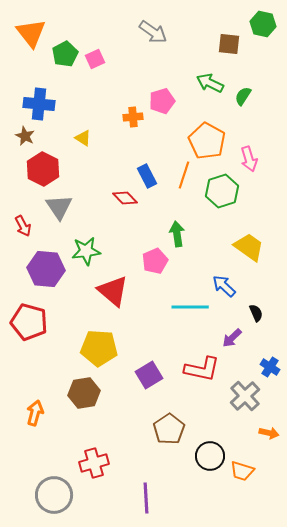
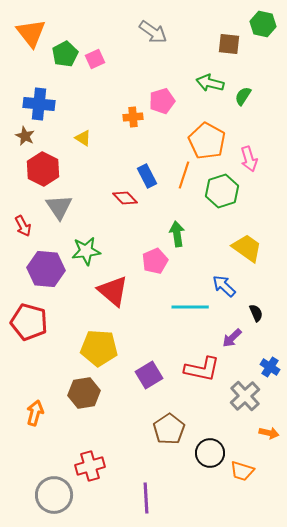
green arrow at (210, 83): rotated 12 degrees counterclockwise
yellow trapezoid at (249, 247): moved 2 px left, 1 px down
black circle at (210, 456): moved 3 px up
red cross at (94, 463): moved 4 px left, 3 px down
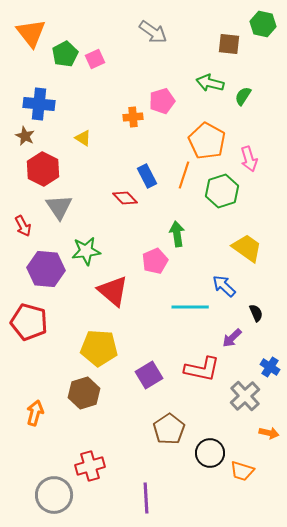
brown hexagon at (84, 393): rotated 8 degrees counterclockwise
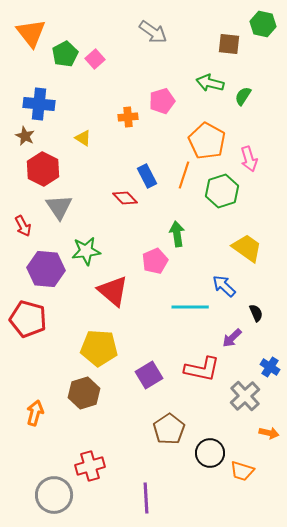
pink square at (95, 59): rotated 18 degrees counterclockwise
orange cross at (133, 117): moved 5 px left
red pentagon at (29, 322): moved 1 px left, 3 px up
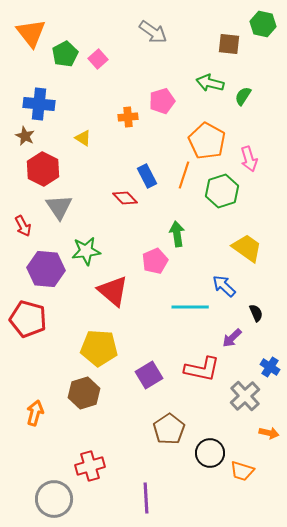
pink square at (95, 59): moved 3 px right
gray circle at (54, 495): moved 4 px down
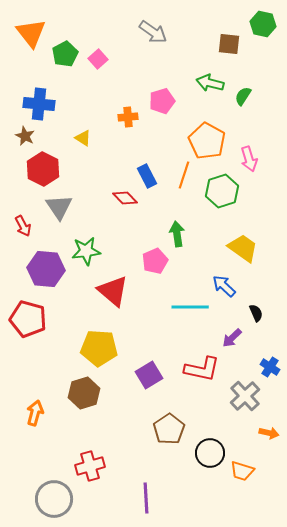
yellow trapezoid at (247, 248): moved 4 px left
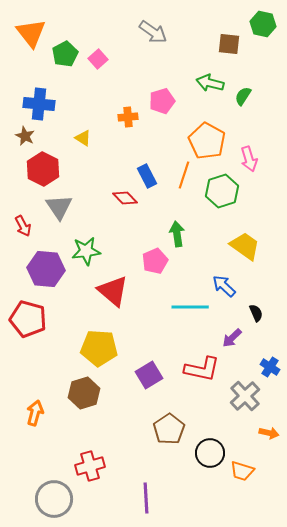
yellow trapezoid at (243, 248): moved 2 px right, 2 px up
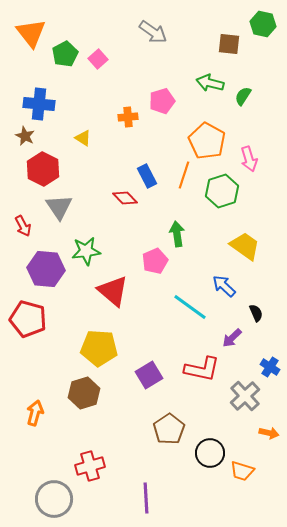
cyan line at (190, 307): rotated 36 degrees clockwise
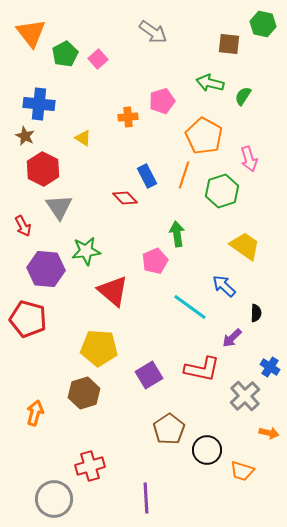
orange pentagon at (207, 141): moved 3 px left, 5 px up
black semicircle at (256, 313): rotated 24 degrees clockwise
black circle at (210, 453): moved 3 px left, 3 px up
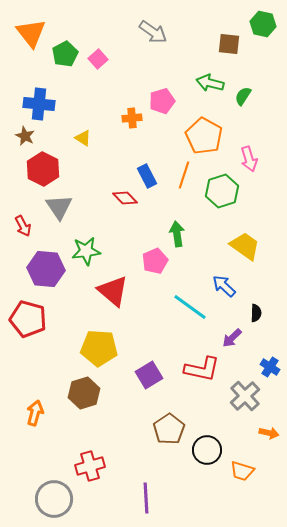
orange cross at (128, 117): moved 4 px right, 1 px down
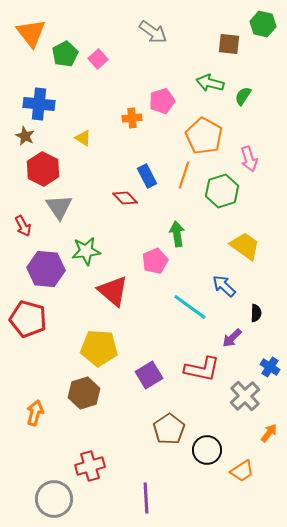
orange arrow at (269, 433): rotated 66 degrees counterclockwise
orange trapezoid at (242, 471): rotated 50 degrees counterclockwise
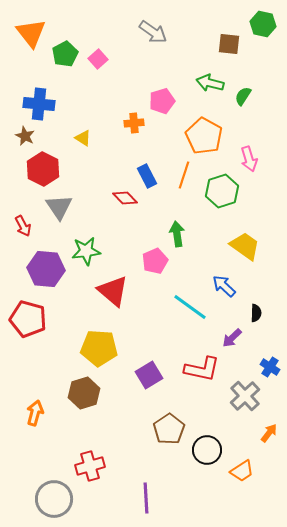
orange cross at (132, 118): moved 2 px right, 5 px down
